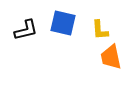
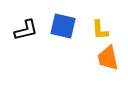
blue square: moved 3 px down
orange trapezoid: moved 3 px left, 1 px down
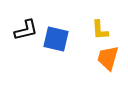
blue square: moved 7 px left, 13 px down
orange trapezoid: rotated 28 degrees clockwise
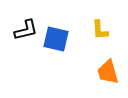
orange trapezoid: moved 14 px down; rotated 32 degrees counterclockwise
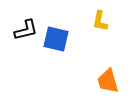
yellow L-shape: moved 9 px up; rotated 15 degrees clockwise
orange trapezoid: moved 9 px down
